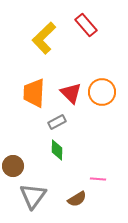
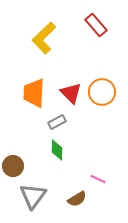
red rectangle: moved 10 px right
pink line: rotated 21 degrees clockwise
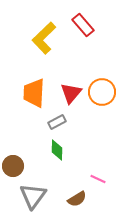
red rectangle: moved 13 px left
red triangle: rotated 25 degrees clockwise
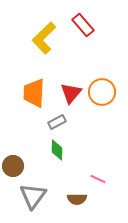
brown semicircle: rotated 30 degrees clockwise
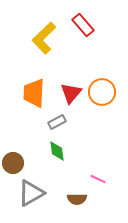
green diamond: moved 1 px down; rotated 10 degrees counterclockwise
brown circle: moved 3 px up
gray triangle: moved 2 px left, 3 px up; rotated 24 degrees clockwise
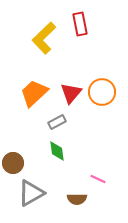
red rectangle: moved 3 px left, 1 px up; rotated 30 degrees clockwise
orange trapezoid: rotated 44 degrees clockwise
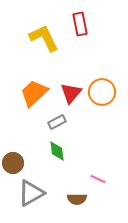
yellow L-shape: rotated 108 degrees clockwise
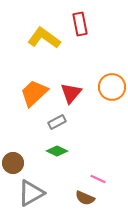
yellow L-shape: rotated 28 degrees counterclockwise
orange circle: moved 10 px right, 5 px up
green diamond: rotated 55 degrees counterclockwise
brown semicircle: moved 8 px right, 1 px up; rotated 24 degrees clockwise
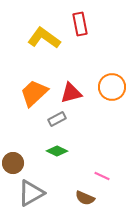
red triangle: rotated 35 degrees clockwise
gray rectangle: moved 3 px up
pink line: moved 4 px right, 3 px up
